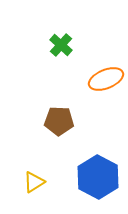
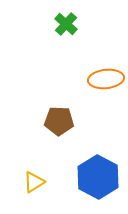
green cross: moved 5 px right, 21 px up
orange ellipse: rotated 16 degrees clockwise
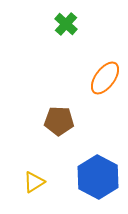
orange ellipse: moved 1 px left, 1 px up; rotated 48 degrees counterclockwise
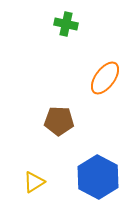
green cross: rotated 30 degrees counterclockwise
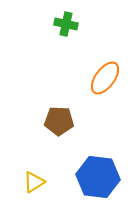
blue hexagon: rotated 21 degrees counterclockwise
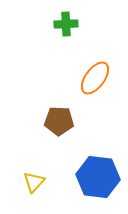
green cross: rotated 15 degrees counterclockwise
orange ellipse: moved 10 px left
yellow triangle: rotated 15 degrees counterclockwise
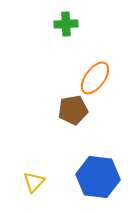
brown pentagon: moved 14 px right, 11 px up; rotated 12 degrees counterclockwise
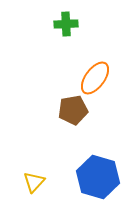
blue hexagon: rotated 9 degrees clockwise
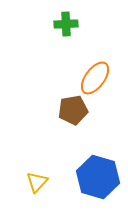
yellow triangle: moved 3 px right
